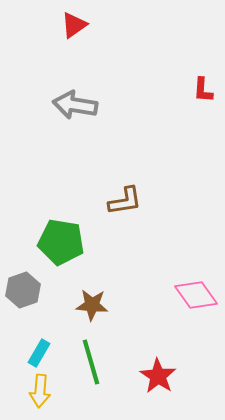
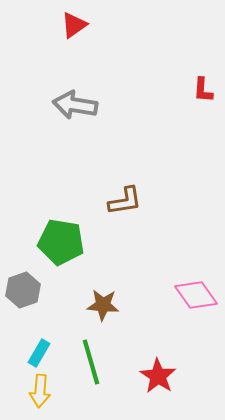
brown star: moved 11 px right
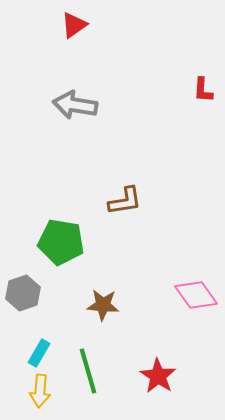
gray hexagon: moved 3 px down
green line: moved 3 px left, 9 px down
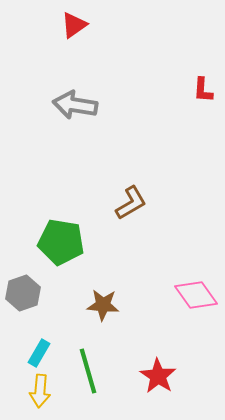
brown L-shape: moved 6 px right, 2 px down; rotated 21 degrees counterclockwise
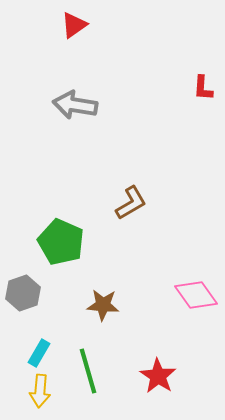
red L-shape: moved 2 px up
green pentagon: rotated 15 degrees clockwise
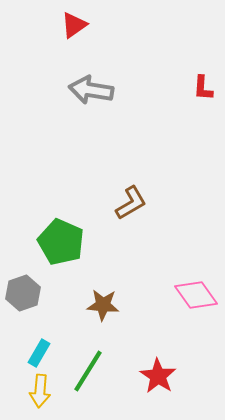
gray arrow: moved 16 px right, 15 px up
green line: rotated 48 degrees clockwise
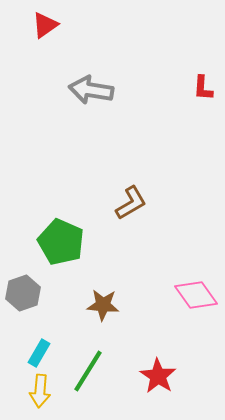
red triangle: moved 29 px left
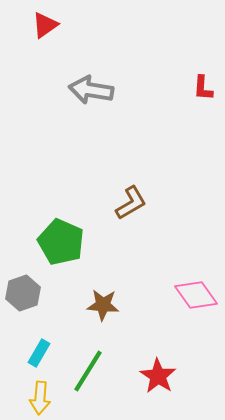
yellow arrow: moved 7 px down
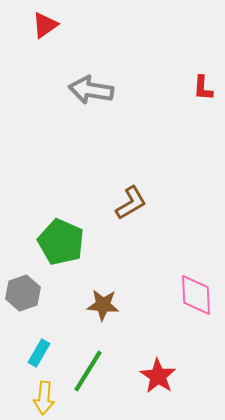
pink diamond: rotated 33 degrees clockwise
yellow arrow: moved 4 px right
